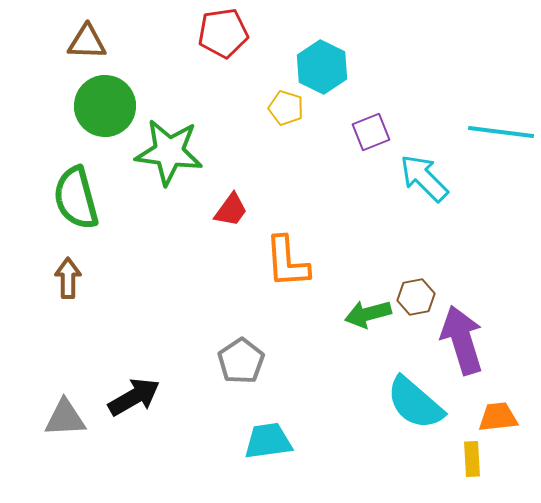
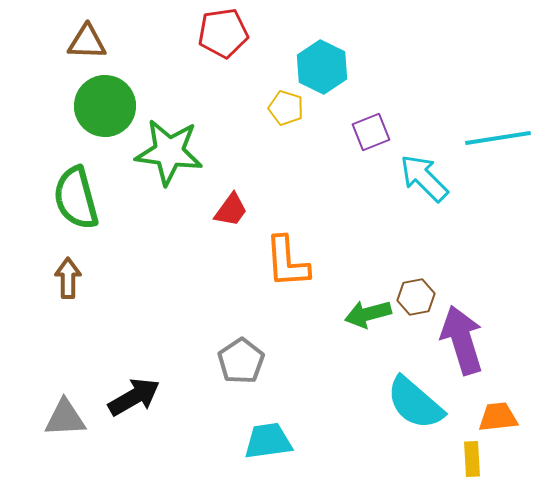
cyan line: moved 3 px left, 6 px down; rotated 16 degrees counterclockwise
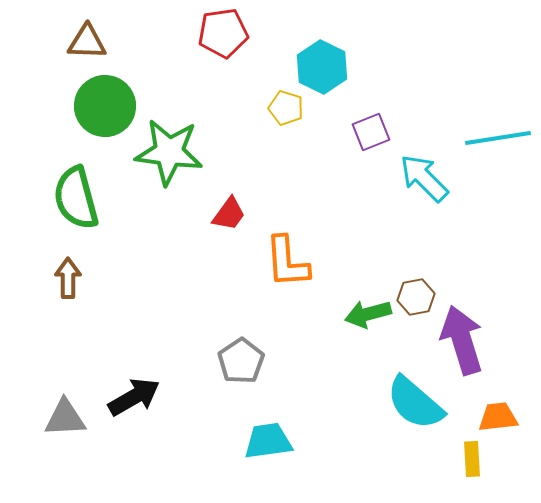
red trapezoid: moved 2 px left, 4 px down
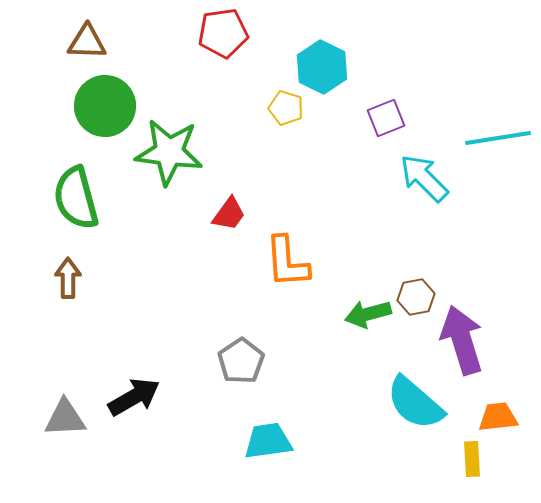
purple square: moved 15 px right, 14 px up
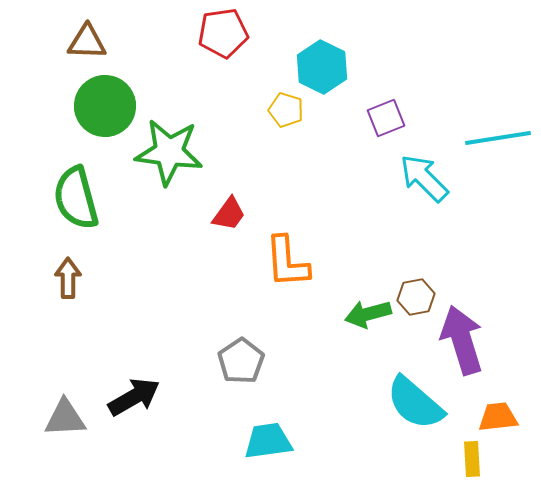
yellow pentagon: moved 2 px down
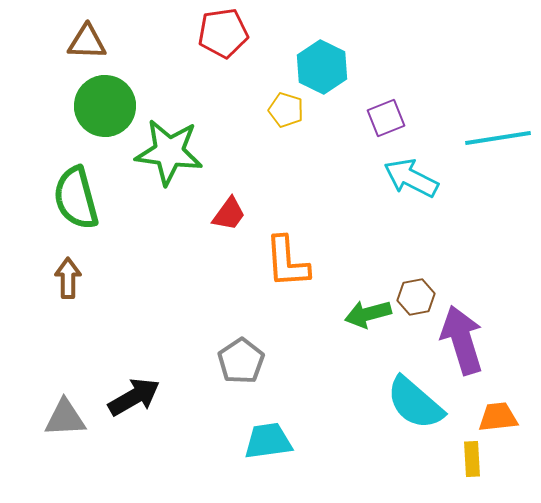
cyan arrow: moved 13 px left; rotated 18 degrees counterclockwise
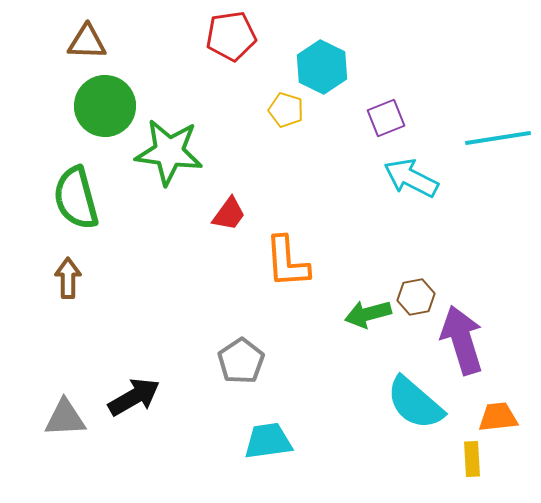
red pentagon: moved 8 px right, 3 px down
